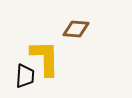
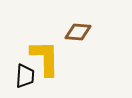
brown diamond: moved 2 px right, 3 px down
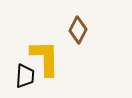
brown diamond: moved 2 px up; rotated 68 degrees counterclockwise
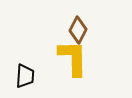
yellow L-shape: moved 28 px right
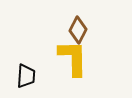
black trapezoid: moved 1 px right
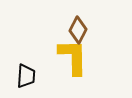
yellow L-shape: moved 1 px up
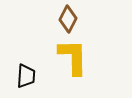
brown diamond: moved 10 px left, 11 px up
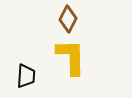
yellow L-shape: moved 2 px left
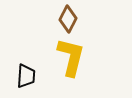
yellow L-shape: rotated 15 degrees clockwise
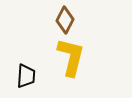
brown diamond: moved 3 px left, 1 px down
